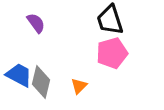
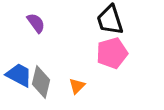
orange triangle: moved 2 px left
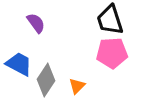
pink pentagon: rotated 12 degrees clockwise
blue trapezoid: moved 11 px up
gray diamond: moved 5 px right, 2 px up; rotated 20 degrees clockwise
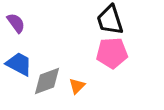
purple semicircle: moved 20 px left
gray diamond: moved 1 px right, 1 px down; rotated 36 degrees clockwise
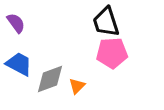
black trapezoid: moved 4 px left, 2 px down
gray diamond: moved 3 px right, 2 px up
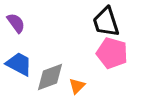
pink pentagon: rotated 20 degrees clockwise
gray diamond: moved 2 px up
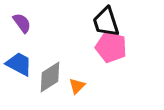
purple semicircle: moved 6 px right
pink pentagon: moved 1 px left, 6 px up
gray diamond: rotated 12 degrees counterclockwise
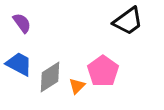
black trapezoid: moved 22 px right, 1 px up; rotated 108 degrees counterclockwise
pink pentagon: moved 8 px left, 24 px down; rotated 20 degrees clockwise
